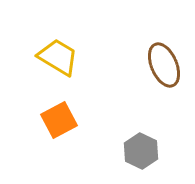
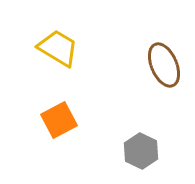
yellow trapezoid: moved 9 px up
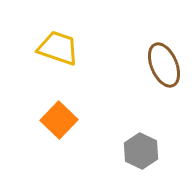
yellow trapezoid: rotated 12 degrees counterclockwise
orange square: rotated 18 degrees counterclockwise
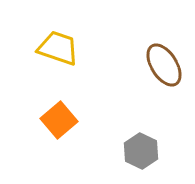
brown ellipse: rotated 9 degrees counterclockwise
orange square: rotated 6 degrees clockwise
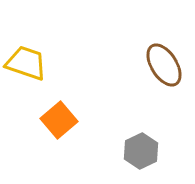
yellow trapezoid: moved 32 px left, 15 px down
gray hexagon: rotated 8 degrees clockwise
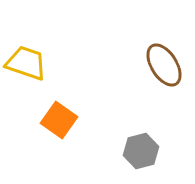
orange square: rotated 15 degrees counterclockwise
gray hexagon: rotated 12 degrees clockwise
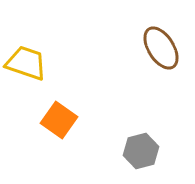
brown ellipse: moved 3 px left, 17 px up
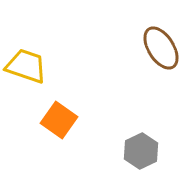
yellow trapezoid: moved 3 px down
gray hexagon: rotated 12 degrees counterclockwise
